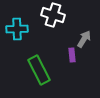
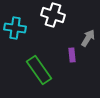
cyan cross: moved 2 px left, 1 px up; rotated 10 degrees clockwise
gray arrow: moved 4 px right, 1 px up
green rectangle: rotated 8 degrees counterclockwise
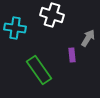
white cross: moved 1 px left
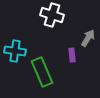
cyan cross: moved 23 px down
green rectangle: moved 3 px right, 2 px down; rotated 12 degrees clockwise
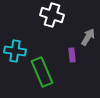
gray arrow: moved 1 px up
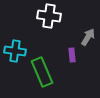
white cross: moved 3 px left, 1 px down; rotated 10 degrees counterclockwise
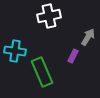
white cross: rotated 20 degrees counterclockwise
purple rectangle: moved 1 px right, 1 px down; rotated 32 degrees clockwise
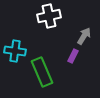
gray arrow: moved 4 px left, 1 px up
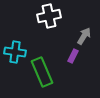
cyan cross: moved 1 px down
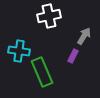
cyan cross: moved 4 px right, 1 px up
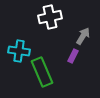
white cross: moved 1 px right, 1 px down
gray arrow: moved 1 px left
